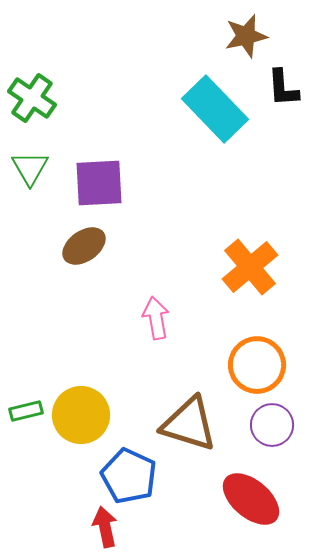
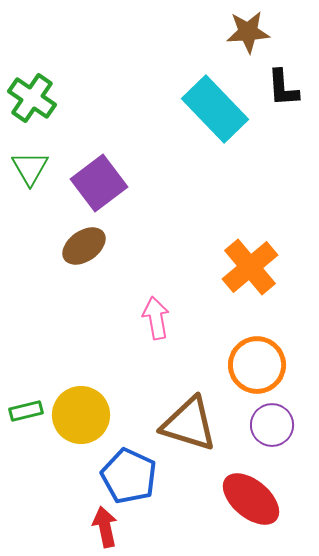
brown star: moved 2 px right, 4 px up; rotated 9 degrees clockwise
purple square: rotated 34 degrees counterclockwise
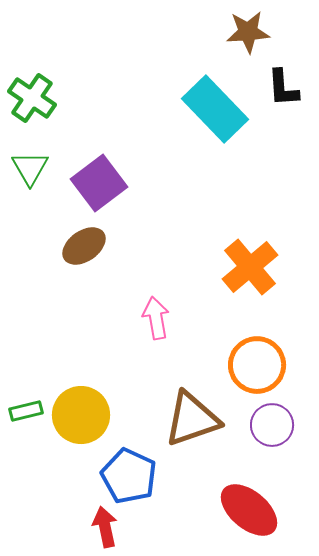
brown triangle: moved 3 px right, 5 px up; rotated 36 degrees counterclockwise
red ellipse: moved 2 px left, 11 px down
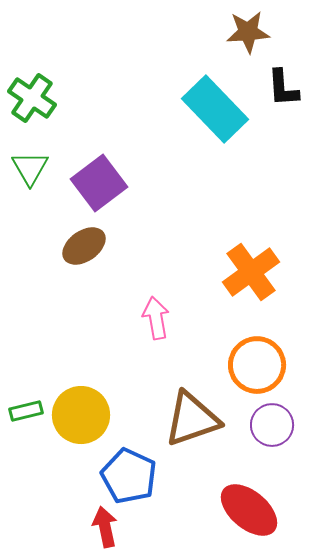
orange cross: moved 1 px right, 5 px down; rotated 4 degrees clockwise
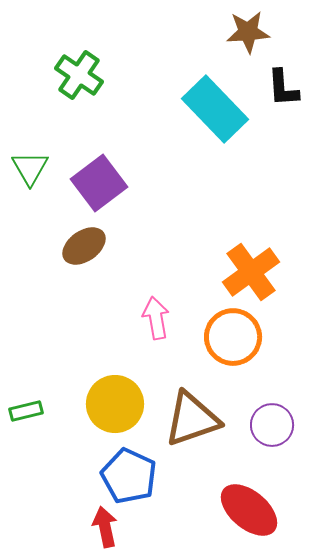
green cross: moved 47 px right, 23 px up
orange circle: moved 24 px left, 28 px up
yellow circle: moved 34 px right, 11 px up
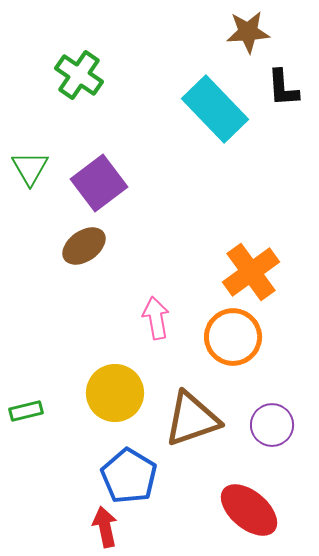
yellow circle: moved 11 px up
blue pentagon: rotated 6 degrees clockwise
